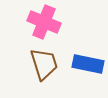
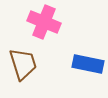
brown trapezoid: moved 21 px left
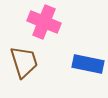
brown trapezoid: moved 1 px right, 2 px up
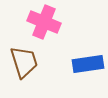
blue rectangle: rotated 20 degrees counterclockwise
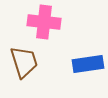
pink cross: rotated 16 degrees counterclockwise
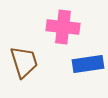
pink cross: moved 19 px right, 5 px down
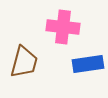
brown trapezoid: rotated 32 degrees clockwise
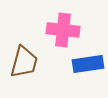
pink cross: moved 3 px down
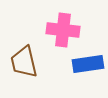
brown trapezoid: rotated 152 degrees clockwise
